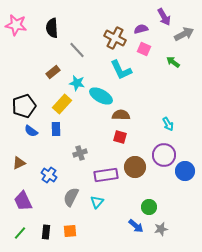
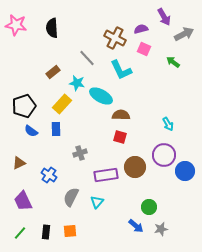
gray line: moved 10 px right, 8 px down
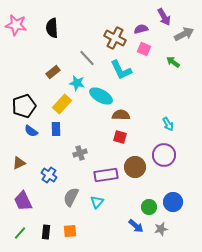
blue circle: moved 12 px left, 31 px down
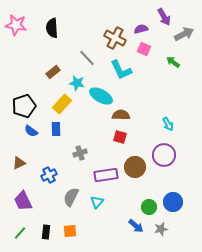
blue cross: rotated 28 degrees clockwise
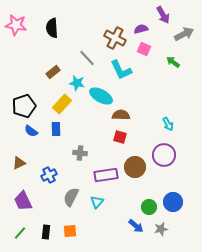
purple arrow: moved 1 px left, 2 px up
gray cross: rotated 24 degrees clockwise
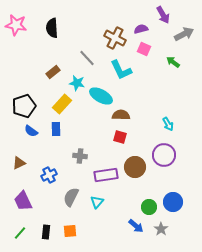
gray cross: moved 3 px down
gray star: rotated 24 degrees counterclockwise
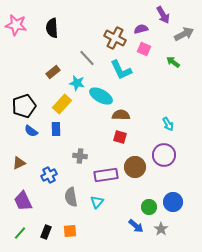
gray semicircle: rotated 36 degrees counterclockwise
black rectangle: rotated 16 degrees clockwise
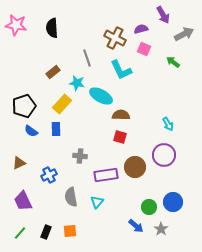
gray line: rotated 24 degrees clockwise
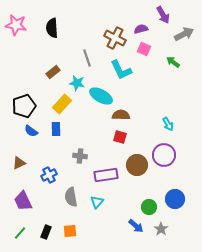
brown circle: moved 2 px right, 2 px up
blue circle: moved 2 px right, 3 px up
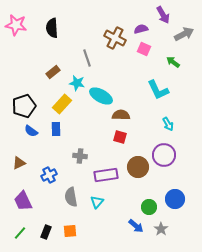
cyan L-shape: moved 37 px right, 20 px down
brown circle: moved 1 px right, 2 px down
